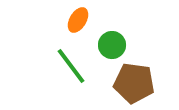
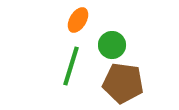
green line: rotated 54 degrees clockwise
brown pentagon: moved 11 px left
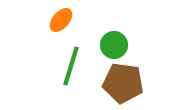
orange ellipse: moved 17 px left; rotated 10 degrees clockwise
green circle: moved 2 px right
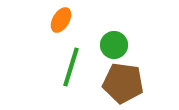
orange ellipse: rotated 10 degrees counterclockwise
green line: moved 1 px down
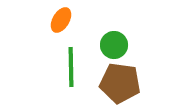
green line: rotated 18 degrees counterclockwise
brown pentagon: moved 3 px left
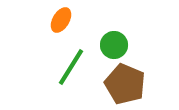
green line: rotated 33 degrees clockwise
brown pentagon: moved 5 px right, 1 px down; rotated 15 degrees clockwise
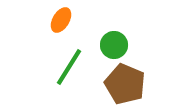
green line: moved 2 px left
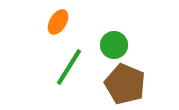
orange ellipse: moved 3 px left, 2 px down
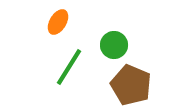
brown pentagon: moved 6 px right, 1 px down
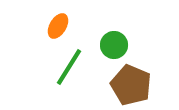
orange ellipse: moved 4 px down
